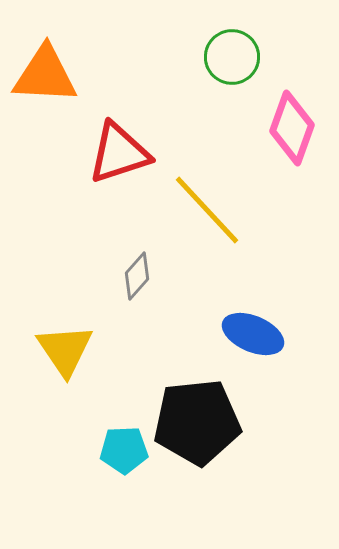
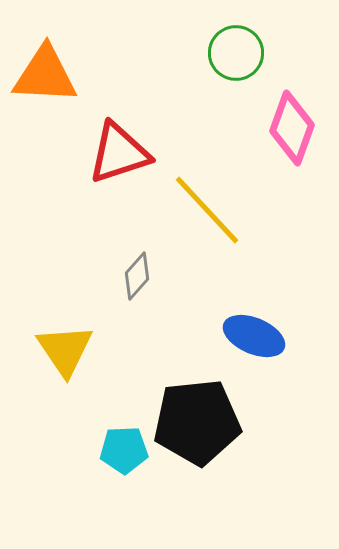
green circle: moved 4 px right, 4 px up
blue ellipse: moved 1 px right, 2 px down
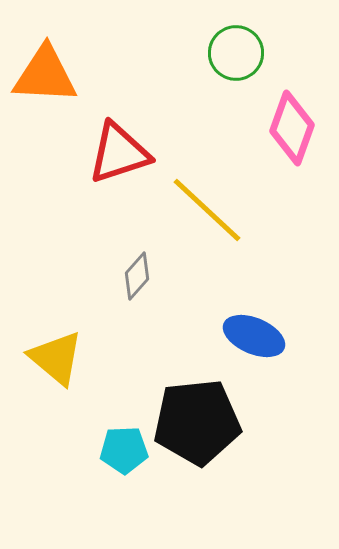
yellow line: rotated 4 degrees counterclockwise
yellow triangle: moved 9 px left, 8 px down; rotated 16 degrees counterclockwise
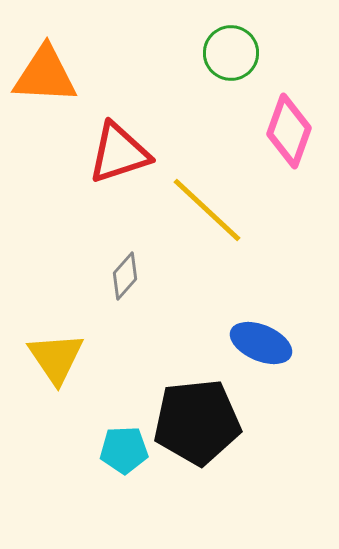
green circle: moved 5 px left
pink diamond: moved 3 px left, 3 px down
gray diamond: moved 12 px left
blue ellipse: moved 7 px right, 7 px down
yellow triangle: rotated 16 degrees clockwise
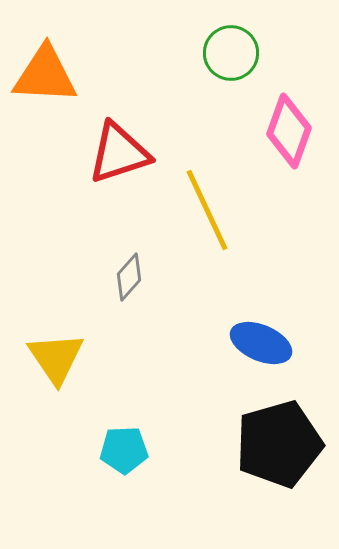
yellow line: rotated 22 degrees clockwise
gray diamond: moved 4 px right, 1 px down
black pentagon: moved 82 px right, 22 px down; rotated 10 degrees counterclockwise
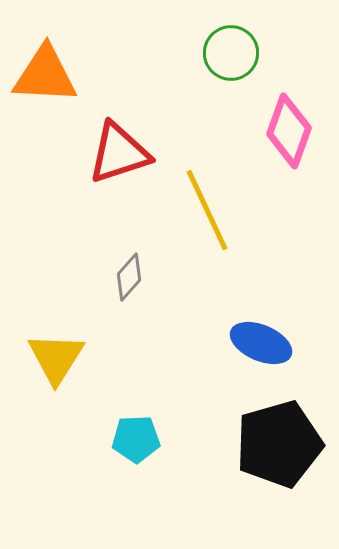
yellow triangle: rotated 6 degrees clockwise
cyan pentagon: moved 12 px right, 11 px up
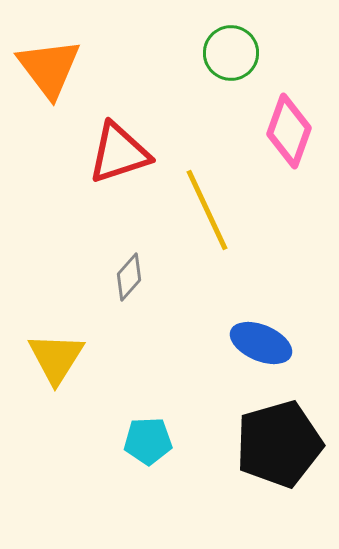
orange triangle: moved 4 px right, 7 px up; rotated 50 degrees clockwise
cyan pentagon: moved 12 px right, 2 px down
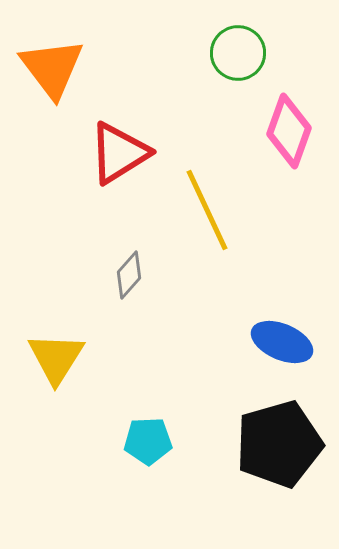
green circle: moved 7 px right
orange triangle: moved 3 px right
red triangle: rotated 14 degrees counterclockwise
gray diamond: moved 2 px up
blue ellipse: moved 21 px right, 1 px up
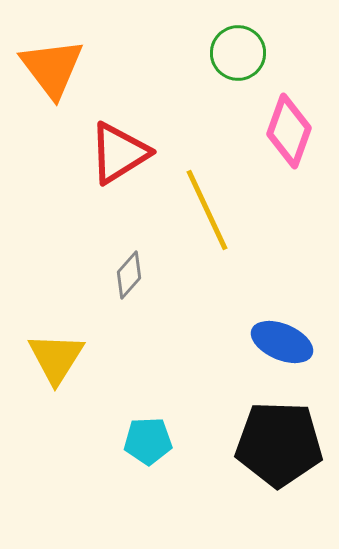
black pentagon: rotated 18 degrees clockwise
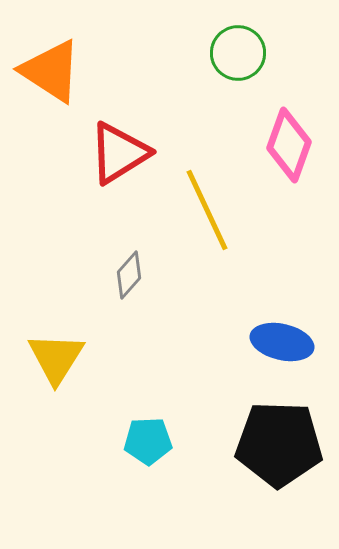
orange triangle: moved 1 px left, 3 px down; rotated 20 degrees counterclockwise
pink diamond: moved 14 px down
blue ellipse: rotated 10 degrees counterclockwise
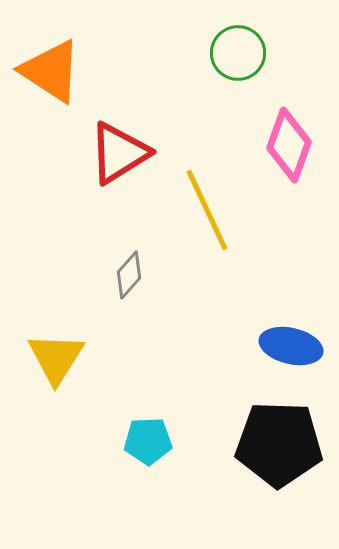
blue ellipse: moved 9 px right, 4 px down
